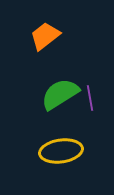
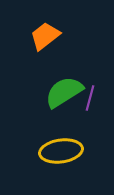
green semicircle: moved 4 px right, 2 px up
purple line: rotated 25 degrees clockwise
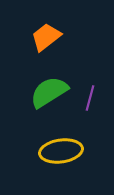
orange trapezoid: moved 1 px right, 1 px down
green semicircle: moved 15 px left
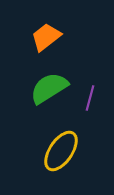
green semicircle: moved 4 px up
yellow ellipse: rotated 48 degrees counterclockwise
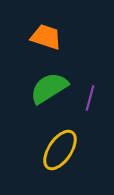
orange trapezoid: rotated 56 degrees clockwise
yellow ellipse: moved 1 px left, 1 px up
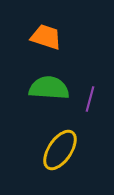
green semicircle: rotated 36 degrees clockwise
purple line: moved 1 px down
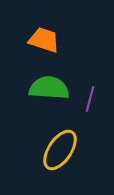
orange trapezoid: moved 2 px left, 3 px down
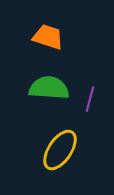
orange trapezoid: moved 4 px right, 3 px up
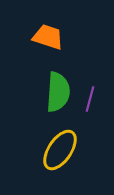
green semicircle: moved 9 px right, 4 px down; rotated 90 degrees clockwise
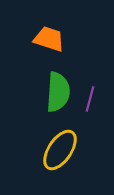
orange trapezoid: moved 1 px right, 2 px down
